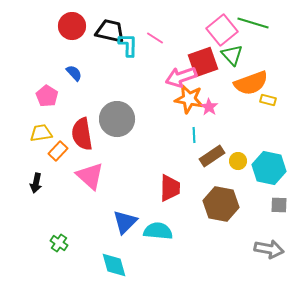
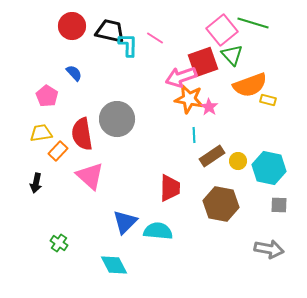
orange semicircle: moved 1 px left, 2 px down
cyan diamond: rotated 12 degrees counterclockwise
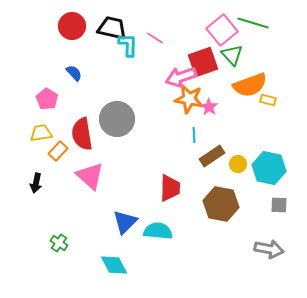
black trapezoid: moved 2 px right, 3 px up
pink pentagon: moved 3 px down
yellow circle: moved 3 px down
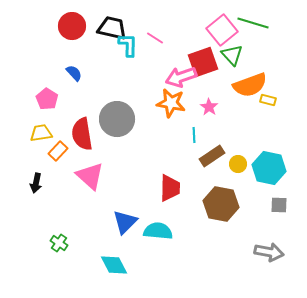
orange star: moved 18 px left, 4 px down
gray arrow: moved 3 px down
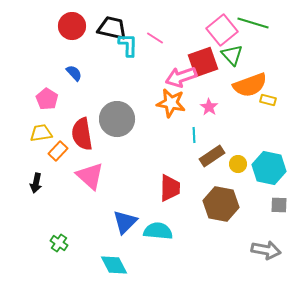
gray arrow: moved 3 px left, 2 px up
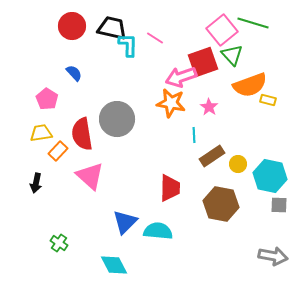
cyan hexagon: moved 1 px right, 8 px down
gray arrow: moved 7 px right, 6 px down
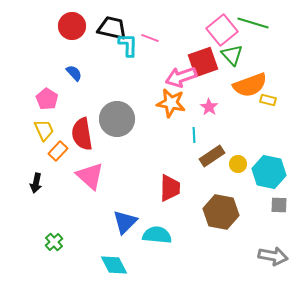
pink line: moved 5 px left; rotated 12 degrees counterclockwise
yellow trapezoid: moved 3 px right, 3 px up; rotated 75 degrees clockwise
cyan hexagon: moved 1 px left, 4 px up
brown hexagon: moved 8 px down
cyan semicircle: moved 1 px left, 4 px down
green cross: moved 5 px left, 1 px up; rotated 12 degrees clockwise
